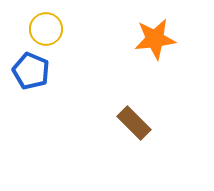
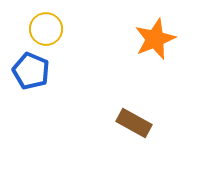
orange star: rotated 15 degrees counterclockwise
brown rectangle: rotated 16 degrees counterclockwise
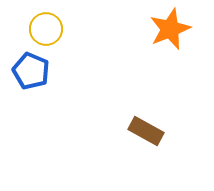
orange star: moved 15 px right, 10 px up
brown rectangle: moved 12 px right, 8 px down
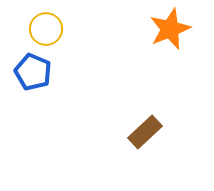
blue pentagon: moved 2 px right, 1 px down
brown rectangle: moved 1 px left, 1 px down; rotated 72 degrees counterclockwise
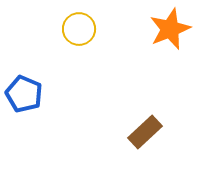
yellow circle: moved 33 px right
blue pentagon: moved 9 px left, 22 px down
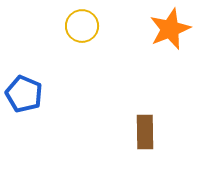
yellow circle: moved 3 px right, 3 px up
brown rectangle: rotated 48 degrees counterclockwise
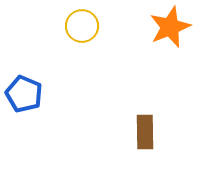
orange star: moved 2 px up
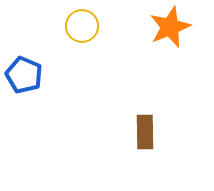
blue pentagon: moved 19 px up
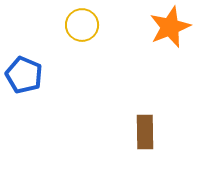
yellow circle: moved 1 px up
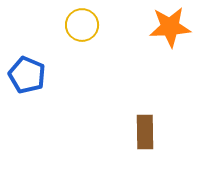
orange star: rotated 18 degrees clockwise
blue pentagon: moved 3 px right
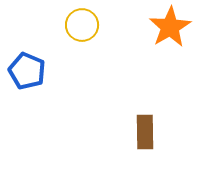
orange star: rotated 27 degrees counterclockwise
blue pentagon: moved 4 px up
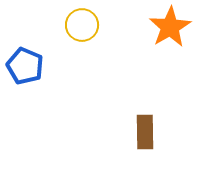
blue pentagon: moved 2 px left, 5 px up
